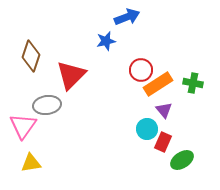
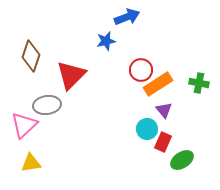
green cross: moved 6 px right
pink triangle: moved 1 px right, 1 px up; rotated 12 degrees clockwise
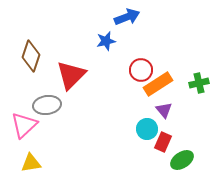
green cross: rotated 24 degrees counterclockwise
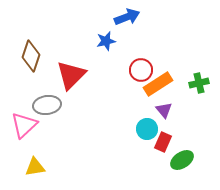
yellow triangle: moved 4 px right, 4 px down
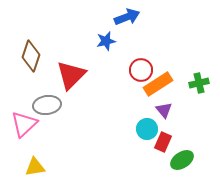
pink triangle: moved 1 px up
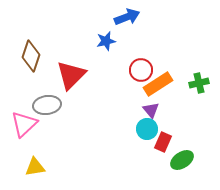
purple triangle: moved 13 px left
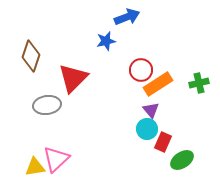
red triangle: moved 2 px right, 3 px down
pink triangle: moved 32 px right, 35 px down
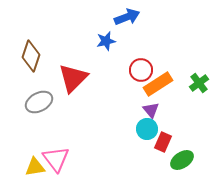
green cross: rotated 24 degrees counterclockwise
gray ellipse: moved 8 px left, 3 px up; rotated 20 degrees counterclockwise
pink triangle: rotated 24 degrees counterclockwise
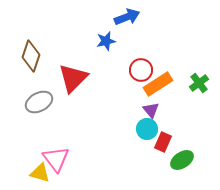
yellow triangle: moved 5 px right, 6 px down; rotated 25 degrees clockwise
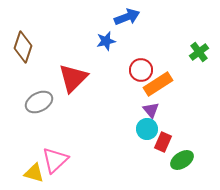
brown diamond: moved 8 px left, 9 px up
green cross: moved 31 px up
pink triangle: moved 1 px left, 1 px down; rotated 24 degrees clockwise
yellow triangle: moved 6 px left
